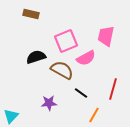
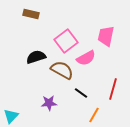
pink square: rotated 15 degrees counterclockwise
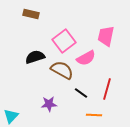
pink square: moved 2 px left
black semicircle: moved 1 px left
red line: moved 6 px left
purple star: moved 1 px down
orange line: rotated 63 degrees clockwise
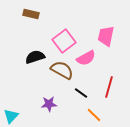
red line: moved 2 px right, 2 px up
orange line: rotated 42 degrees clockwise
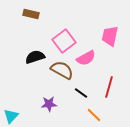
pink trapezoid: moved 4 px right
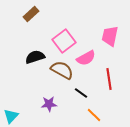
brown rectangle: rotated 56 degrees counterclockwise
red line: moved 8 px up; rotated 25 degrees counterclockwise
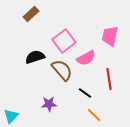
brown semicircle: rotated 20 degrees clockwise
black line: moved 4 px right
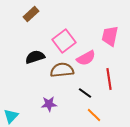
brown semicircle: rotated 55 degrees counterclockwise
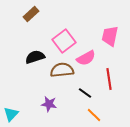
purple star: rotated 14 degrees clockwise
cyan triangle: moved 2 px up
